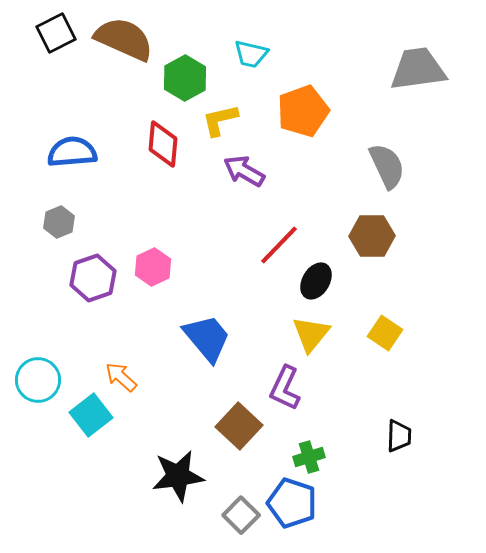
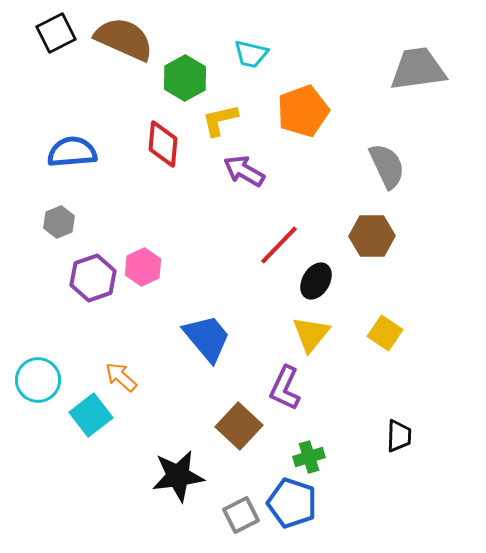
pink hexagon: moved 10 px left
gray square: rotated 18 degrees clockwise
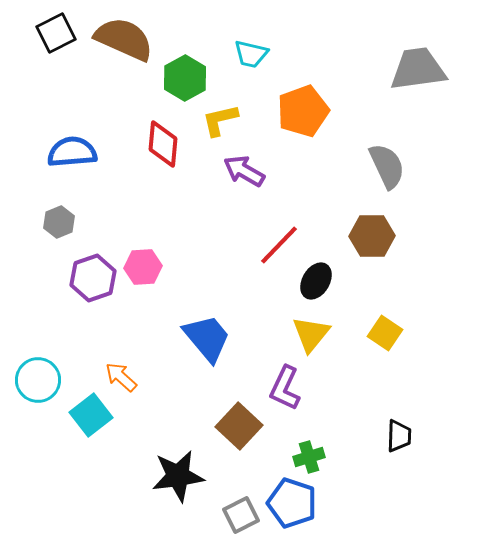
pink hexagon: rotated 21 degrees clockwise
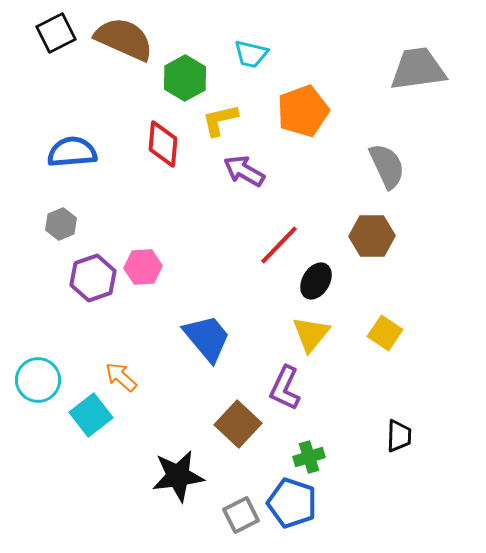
gray hexagon: moved 2 px right, 2 px down
brown square: moved 1 px left, 2 px up
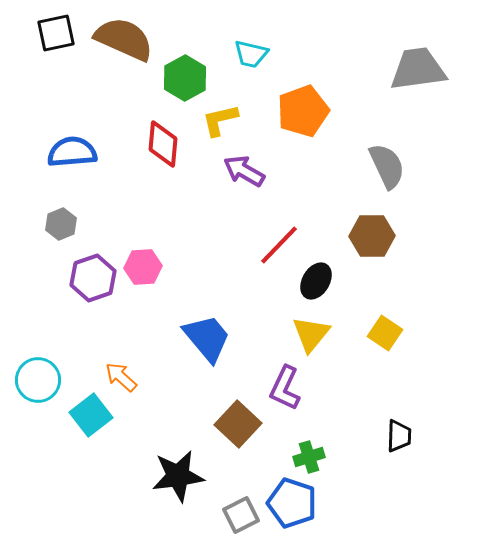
black square: rotated 15 degrees clockwise
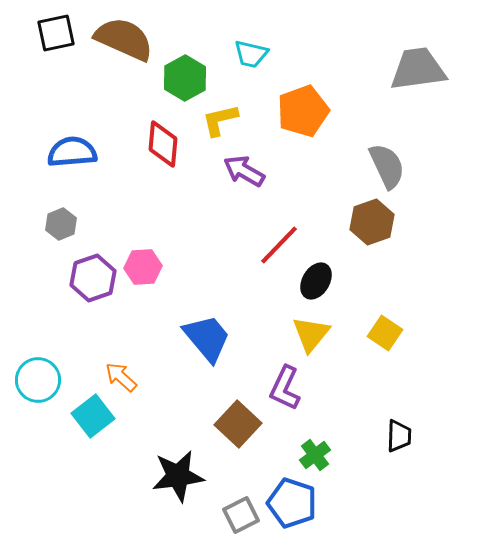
brown hexagon: moved 14 px up; rotated 18 degrees counterclockwise
cyan square: moved 2 px right, 1 px down
green cross: moved 6 px right, 2 px up; rotated 20 degrees counterclockwise
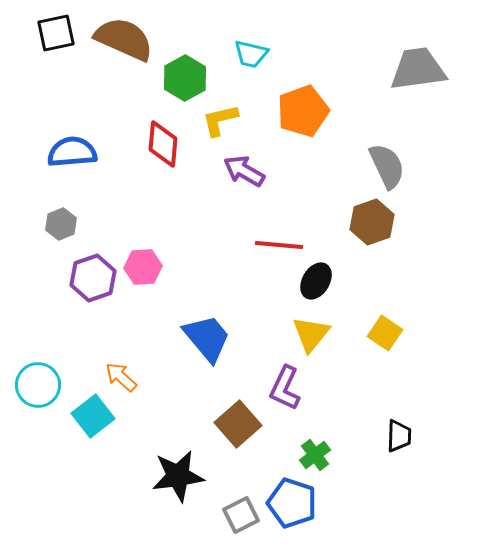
red line: rotated 51 degrees clockwise
cyan circle: moved 5 px down
brown square: rotated 6 degrees clockwise
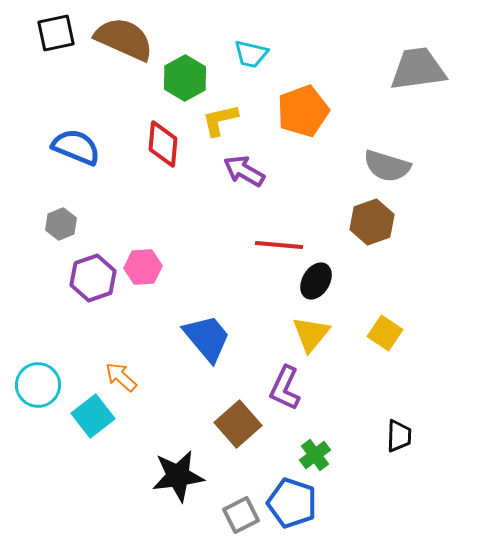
blue semicircle: moved 4 px right, 5 px up; rotated 27 degrees clockwise
gray semicircle: rotated 132 degrees clockwise
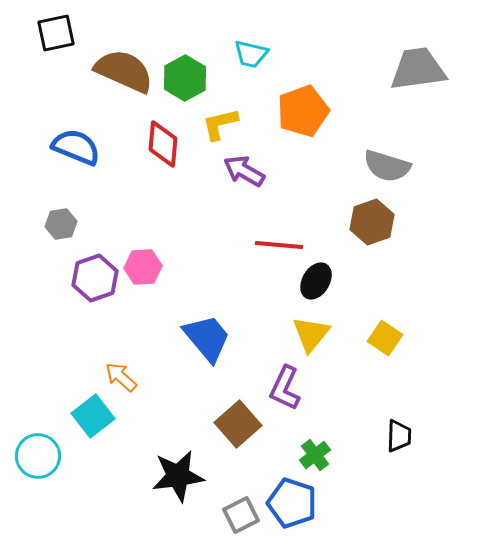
brown semicircle: moved 32 px down
yellow L-shape: moved 4 px down
gray hexagon: rotated 12 degrees clockwise
purple hexagon: moved 2 px right
yellow square: moved 5 px down
cyan circle: moved 71 px down
